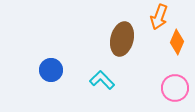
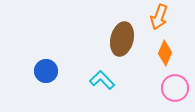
orange diamond: moved 12 px left, 11 px down
blue circle: moved 5 px left, 1 px down
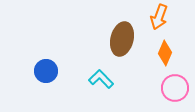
cyan L-shape: moved 1 px left, 1 px up
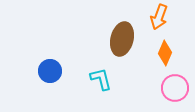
blue circle: moved 4 px right
cyan L-shape: rotated 30 degrees clockwise
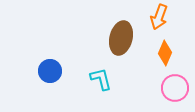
brown ellipse: moved 1 px left, 1 px up
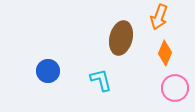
blue circle: moved 2 px left
cyan L-shape: moved 1 px down
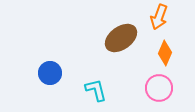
brown ellipse: rotated 40 degrees clockwise
blue circle: moved 2 px right, 2 px down
cyan L-shape: moved 5 px left, 10 px down
pink circle: moved 16 px left
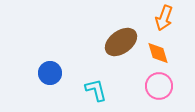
orange arrow: moved 5 px right, 1 px down
brown ellipse: moved 4 px down
orange diamond: moved 7 px left; rotated 40 degrees counterclockwise
pink circle: moved 2 px up
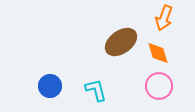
blue circle: moved 13 px down
